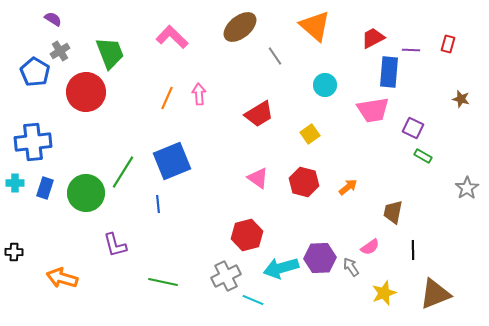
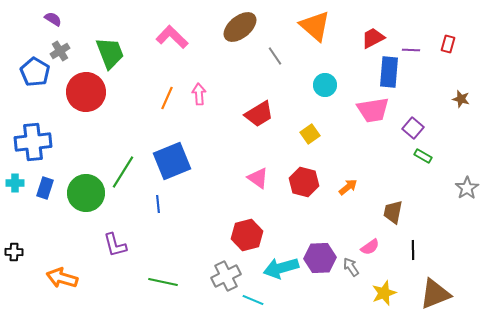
purple square at (413, 128): rotated 15 degrees clockwise
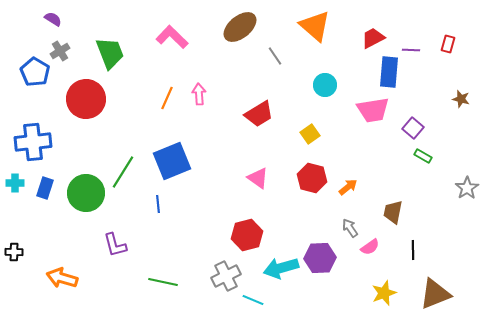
red circle at (86, 92): moved 7 px down
red hexagon at (304, 182): moved 8 px right, 4 px up
gray arrow at (351, 267): moved 1 px left, 39 px up
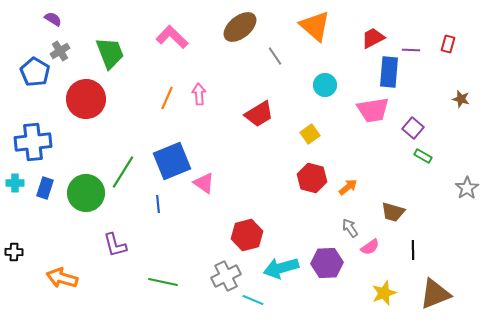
pink triangle at (258, 178): moved 54 px left, 5 px down
brown trapezoid at (393, 212): rotated 85 degrees counterclockwise
purple hexagon at (320, 258): moved 7 px right, 5 px down
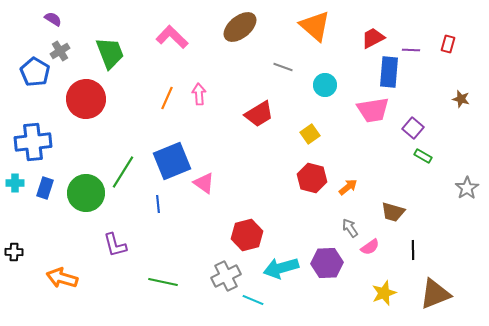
gray line at (275, 56): moved 8 px right, 11 px down; rotated 36 degrees counterclockwise
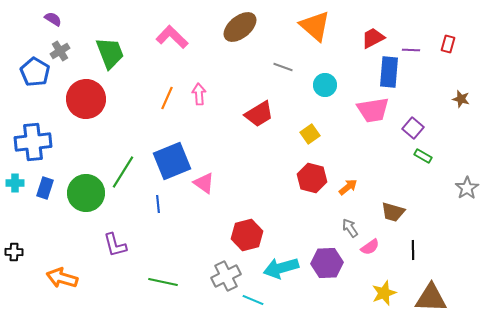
brown triangle at (435, 294): moved 4 px left, 4 px down; rotated 24 degrees clockwise
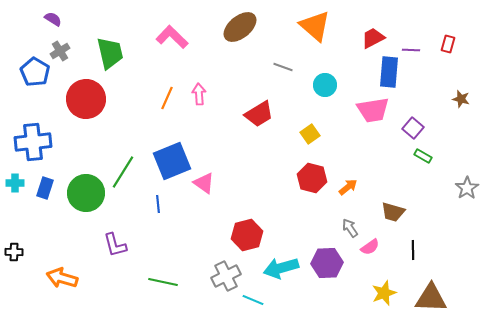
green trapezoid at (110, 53): rotated 8 degrees clockwise
